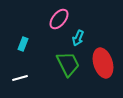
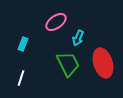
pink ellipse: moved 3 px left, 3 px down; rotated 15 degrees clockwise
white line: moved 1 px right; rotated 56 degrees counterclockwise
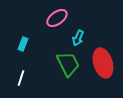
pink ellipse: moved 1 px right, 4 px up
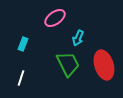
pink ellipse: moved 2 px left
red ellipse: moved 1 px right, 2 px down
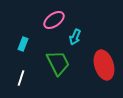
pink ellipse: moved 1 px left, 2 px down
cyan arrow: moved 3 px left, 1 px up
green trapezoid: moved 10 px left, 1 px up
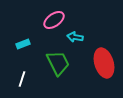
cyan arrow: rotated 77 degrees clockwise
cyan rectangle: rotated 48 degrees clockwise
red ellipse: moved 2 px up
white line: moved 1 px right, 1 px down
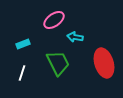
white line: moved 6 px up
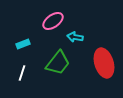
pink ellipse: moved 1 px left, 1 px down
green trapezoid: rotated 64 degrees clockwise
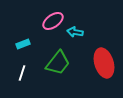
cyan arrow: moved 5 px up
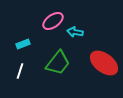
red ellipse: rotated 36 degrees counterclockwise
white line: moved 2 px left, 2 px up
